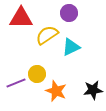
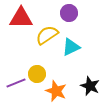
black star: moved 3 px left, 4 px up; rotated 30 degrees clockwise
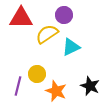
purple circle: moved 5 px left, 2 px down
yellow semicircle: moved 1 px up
purple line: moved 2 px right, 3 px down; rotated 54 degrees counterclockwise
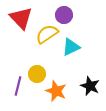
red triangle: rotated 45 degrees clockwise
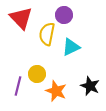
yellow semicircle: rotated 45 degrees counterclockwise
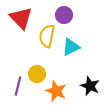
yellow semicircle: moved 2 px down
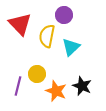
red triangle: moved 1 px left, 6 px down
cyan triangle: rotated 18 degrees counterclockwise
black star: moved 8 px left
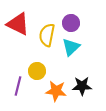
purple circle: moved 7 px right, 8 px down
red triangle: moved 2 px left; rotated 20 degrees counterclockwise
yellow semicircle: moved 1 px up
yellow circle: moved 3 px up
black star: rotated 24 degrees counterclockwise
orange star: rotated 15 degrees counterclockwise
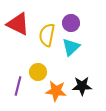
yellow circle: moved 1 px right, 1 px down
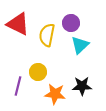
cyan triangle: moved 9 px right, 2 px up
orange star: moved 1 px left, 3 px down
